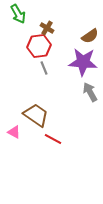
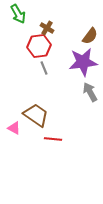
brown semicircle: rotated 18 degrees counterclockwise
purple star: rotated 12 degrees counterclockwise
pink triangle: moved 4 px up
red line: rotated 24 degrees counterclockwise
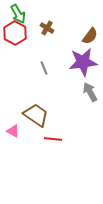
red hexagon: moved 24 px left, 13 px up; rotated 25 degrees counterclockwise
pink triangle: moved 1 px left, 3 px down
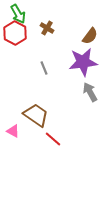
red line: rotated 36 degrees clockwise
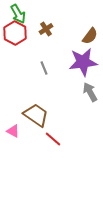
brown cross: moved 1 px left, 1 px down; rotated 24 degrees clockwise
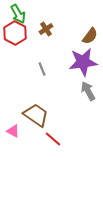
gray line: moved 2 px left, 1 px down
gray arrow: moved 2 px left, 1 px up
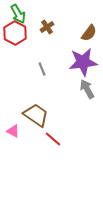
brown cross: moved 1 px right, 2 px up
brown semicircle: moved 1 px left, 3 px up
gray arrow: moved 1 px left, 2 px up
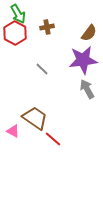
brown cross: rotated 24 degrees clockwise
purple star: moved 2 px up
gray line: rotated 24 degrees counterclockwise
brown trapezoid: moved 1 px left, 3 px down
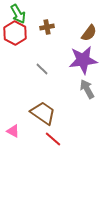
brown trapezoid: moved 8 px right, 5 px up
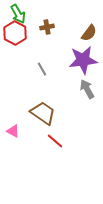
gray line: rotated 16 degrees clockwise
red line: moved 2 px right, 2 px down
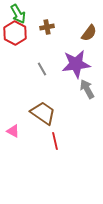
purple star: moved 7 px left, 4 px down
red line: rotated 36 degrees clockwise
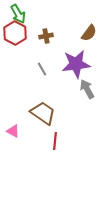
brown cross: moved 1 px left, 9 px down
red line: rotated 18 degrees clockwise
